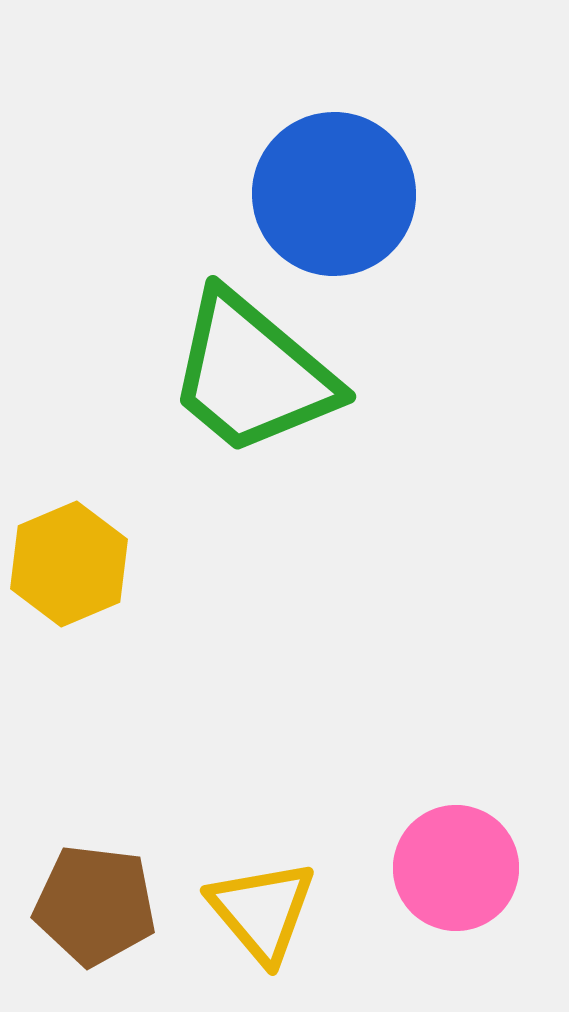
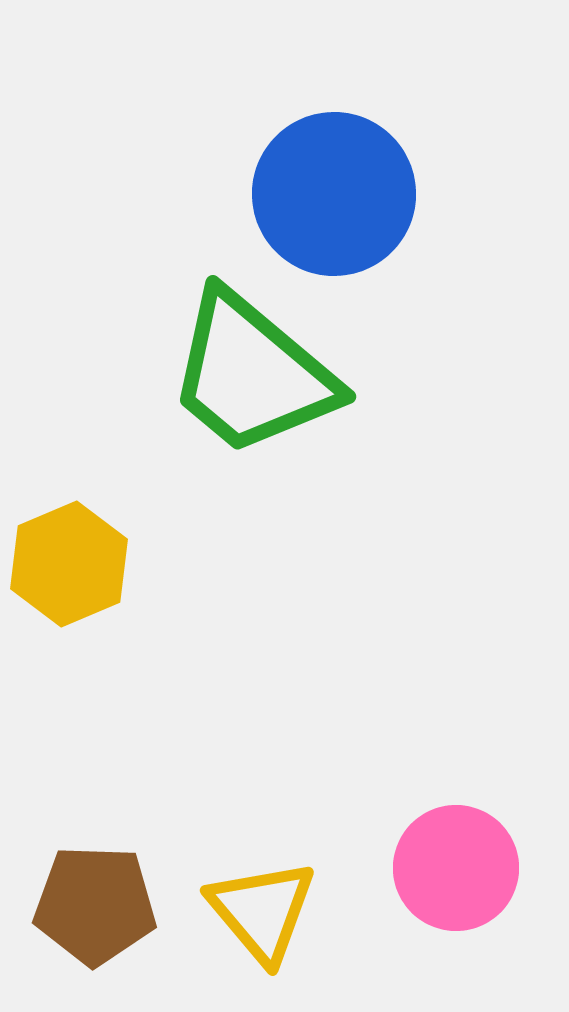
brown pentagon: rotated 5 degrees counterclockwise
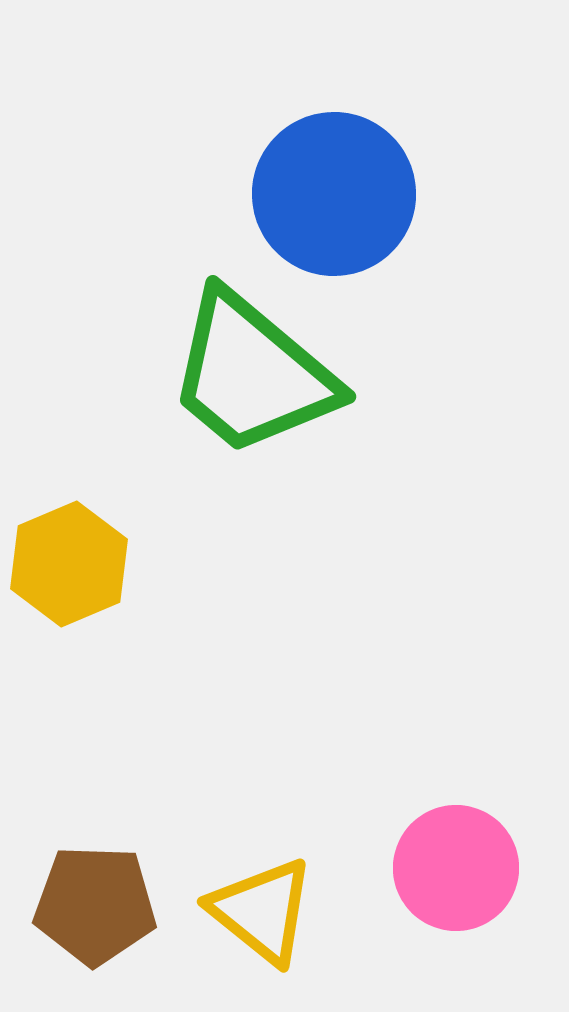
yellow triangle: rotated 11 degrees counterclockwise
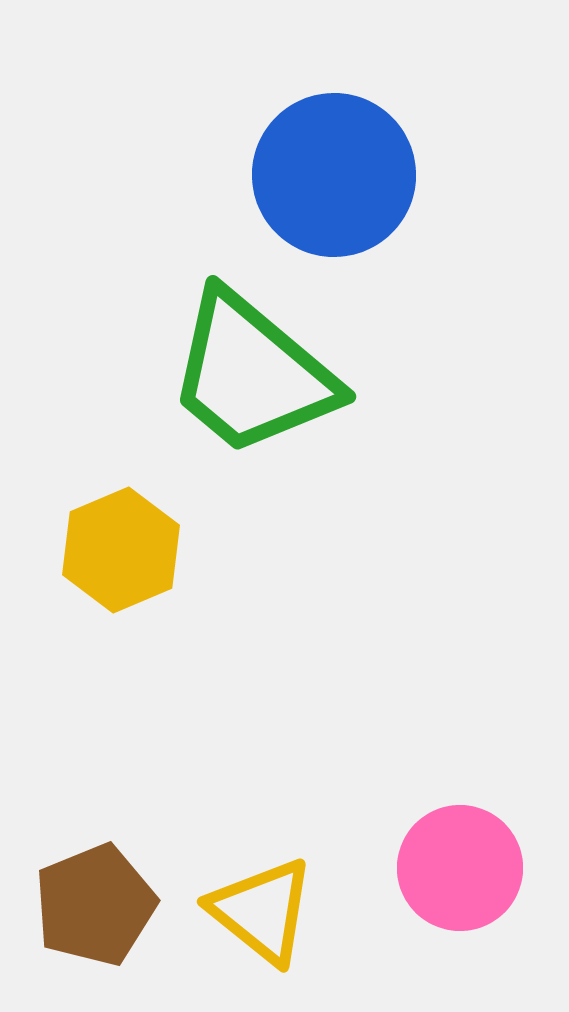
blue circle: moved 19 px up
yellow hexagon: moved 52 px right, 14 px up
pink circle: moved 4 px right
brown pentagon: rotated 24 degrees counterclockwise
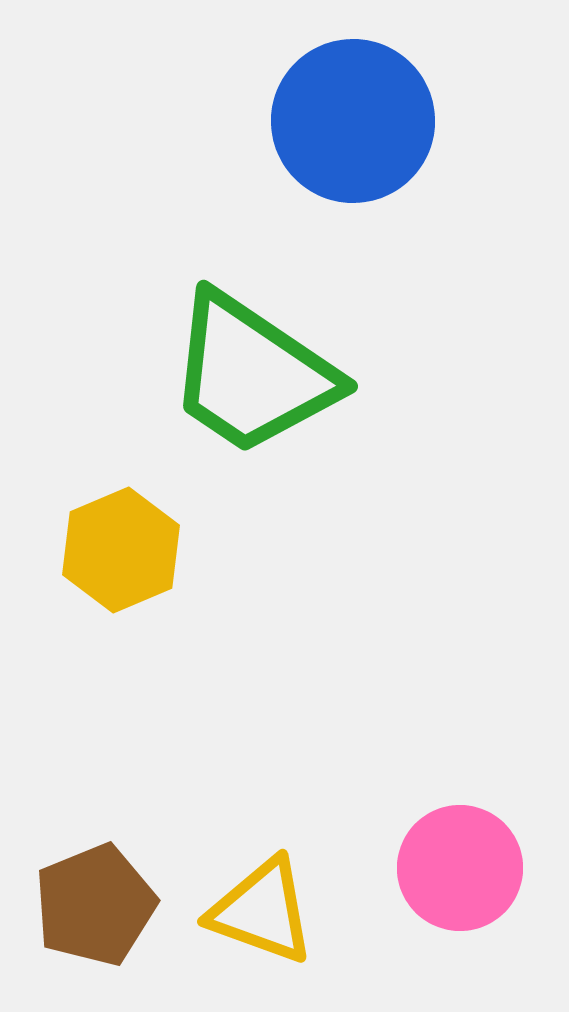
blue circle: moved 19 px right, 54 px up
green trapezoid: rotated 6 degrees counterclockwise
yellow triangle: rotated 19 degrees counterclockwise
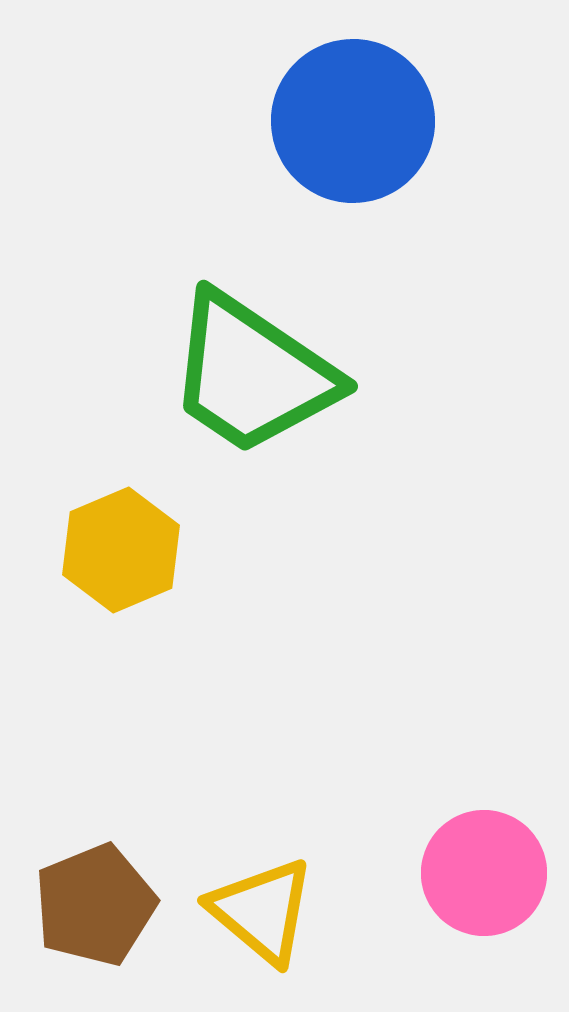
pink circle: moved 24 px right, 5 px down
yellow triangle: rotated 20 degrees clockwise
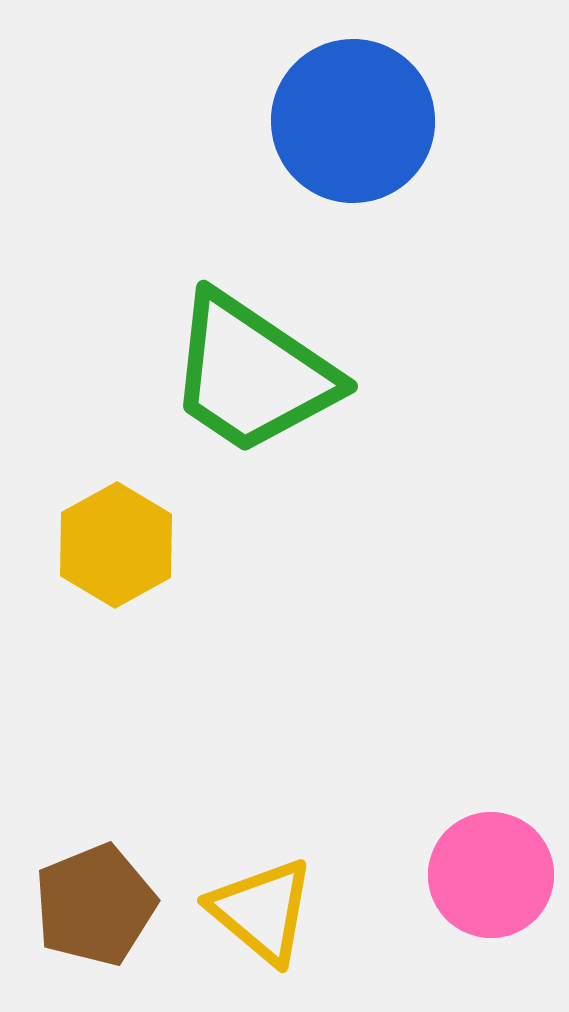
yellow hexagon: moved 5 px left, 5 px up; rotated 6 degrees counterclockwise
pink circle: moved 7 px right, 2 px down
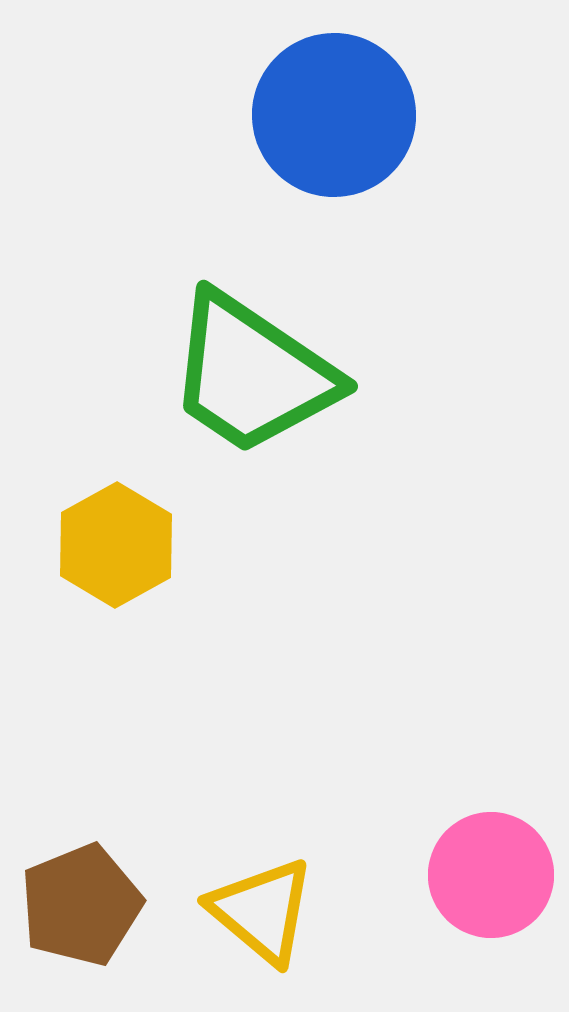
blue circle: moved 19 px left, 6 px up
brown pentagon: moved 14 px left
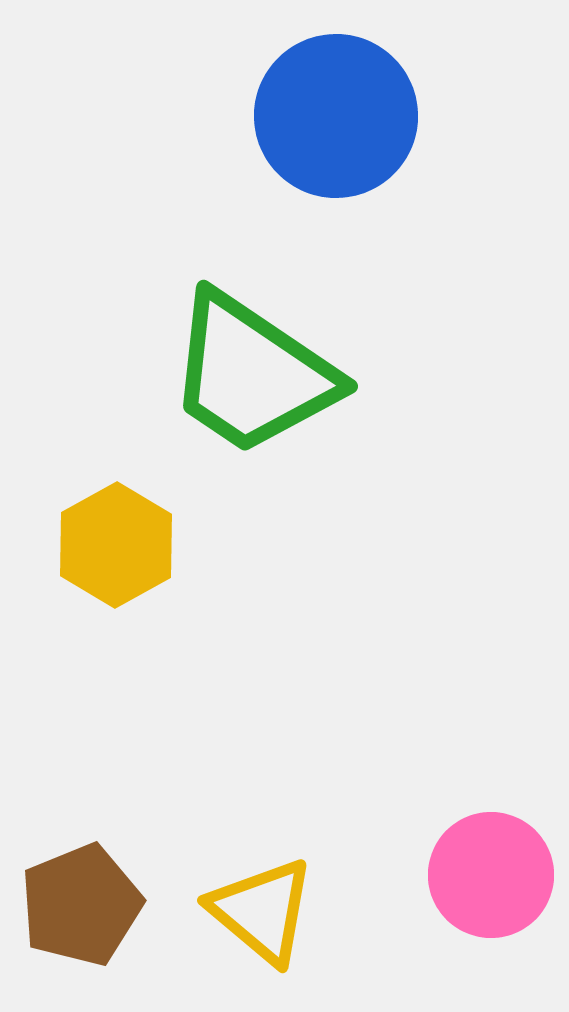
blue circle: moved 2 px right, 1 px down
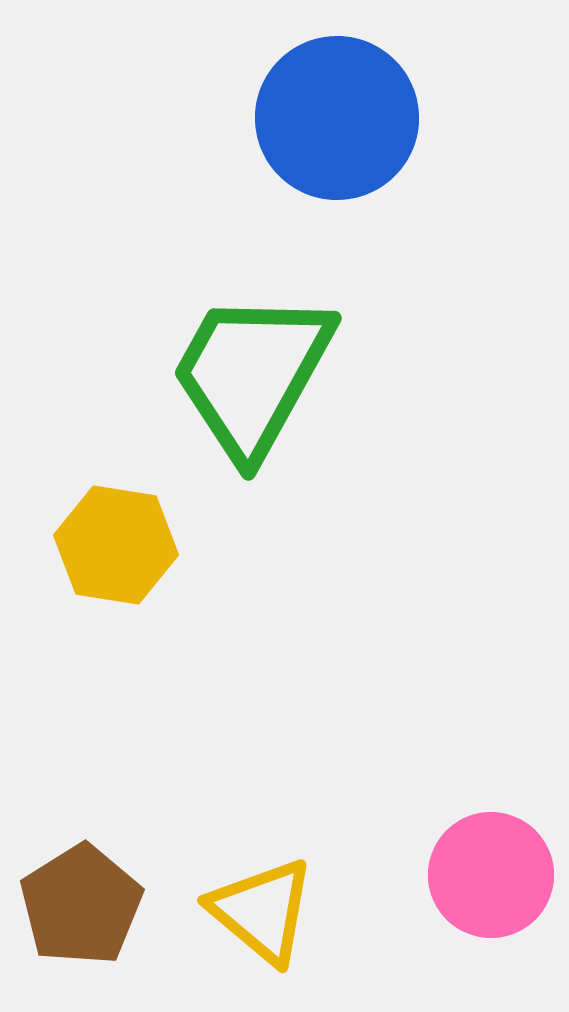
blue circle: moved 1 px right, 2 px down
green trapezoid: rotated 85 degrees clockwise
yellow hexagon: rotated 22 degrees counterclockwise
brown pentagon: rotated 10 degrees counterclockwise
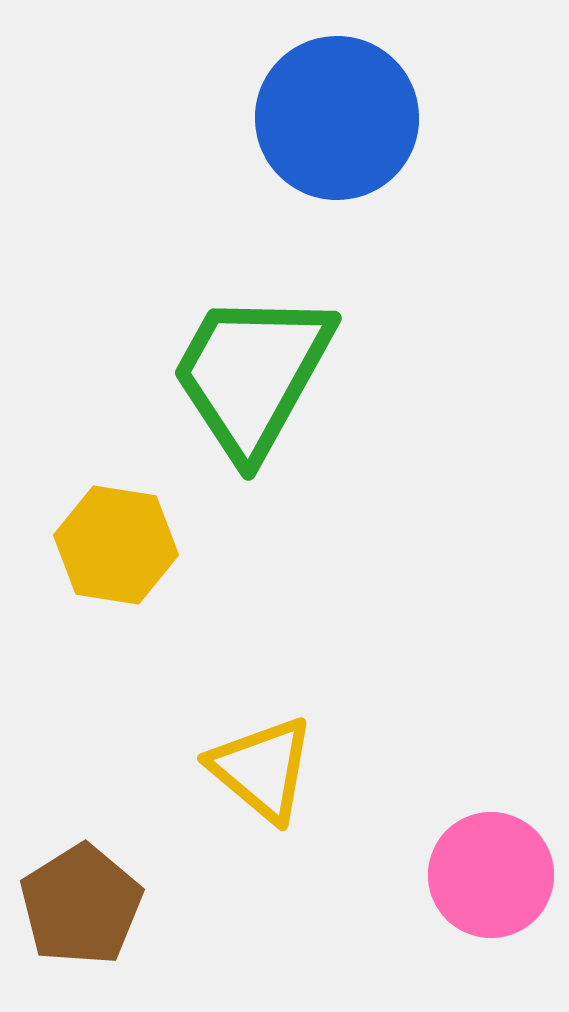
yellow triangle: moved 142 px up
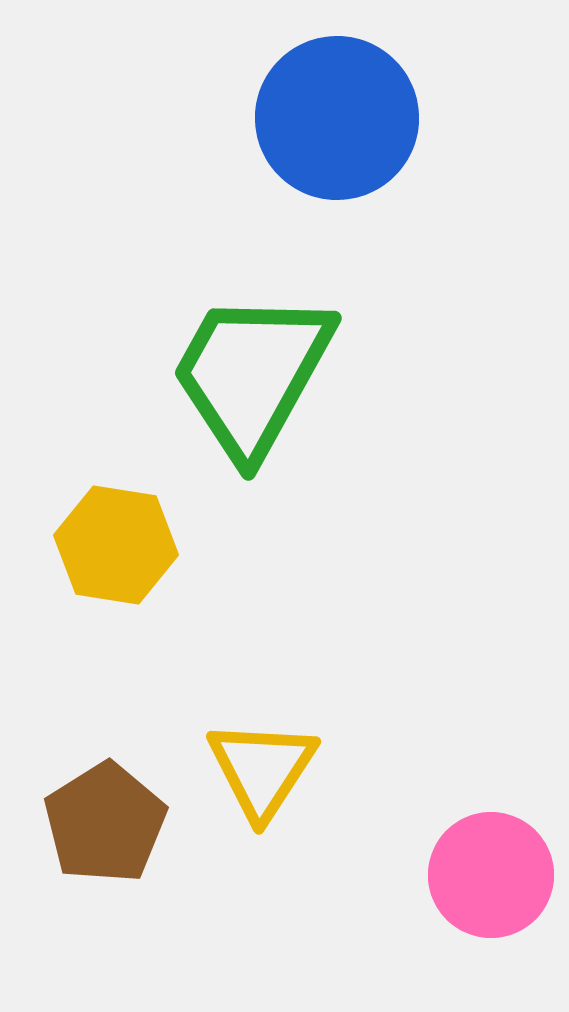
yellow triangle: rotated 23 degrees clockwise
brown pentagon: moved 24 px right, 82 px up
